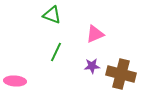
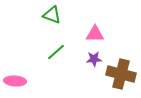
pink triangle: rotated 24 degrees clockwise
green line: rotated 24 degrees clockwise
purple star: moved 2 px right, 7 px up
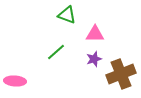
green triangle: moved 15 px right
purple star: rotated 14 degrees counterclockwise
brown cross: rotated 36 degrees counterclockwise
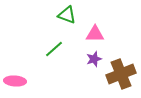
green line: moved 2 px left, 3 px up
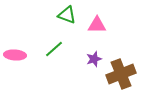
pink triangle: moved 2 px right, 9 px up
pink ellipse: moved 26 px up
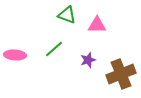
purple star: moved 6 px left, 1 px down
